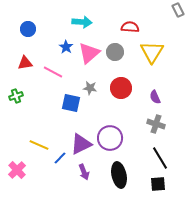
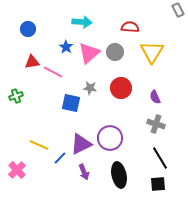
red triangle: moved 7 px right, 1 px up
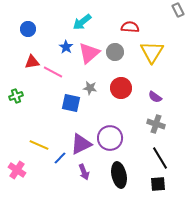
cyan arrow: rotated 138 degrees clockwise
purple semicircle: rotated 32 degrees counterclockwise
pink cross: rotated 12 degrees counterclockwise
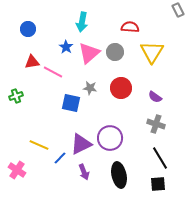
cyan arrow: rotated 42 degrees counterclockwise
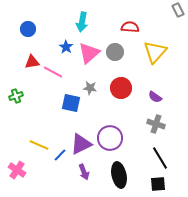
yellow triangle: moved 3 px right; rotated 10 degrees clockwise
blue line: moved 3 px up
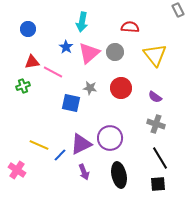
yellow triangle: moved 3 px down; rotated 20 degrees counterclockwise
green cross: moved 7 px right, 10 px up
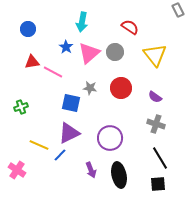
red semicircle: rotated 30 degrees clockwise
green cross: moved 2 px left, 21 px down
purple triangle: moved 12 px left, 11 px up
purple arrow: moved 7 px right, 2 px up
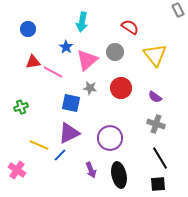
pink triangle: moved 2 px left, 7 px down
red triangle: moved 1 px right
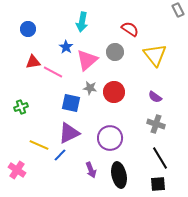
red semicircle: moved 2 px down
red circle: moved 7 px left, 4 px down
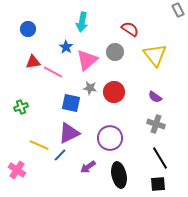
purple arrow: moved 3 px left, 3 px up; rotated 77 degrees clockwise
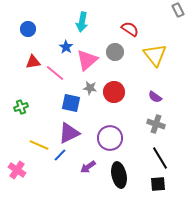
pink line: moved 2 px right, 1 px down; rotated 12 degrees clockwise
